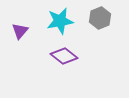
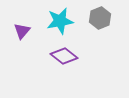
purple triangle: moved 2 px right
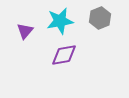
purple triangle: moved 3 px right
purple diamond: moved 1 px up; rotated 48 degrees counterclockwise
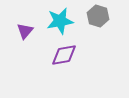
gray hexagon: moved 2 px left, 2 px up; rotated 20 degrees counterclockwise
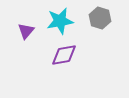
gray hexagon: moved 2 px right, 2 px down
purple triangle: moved 1 px right
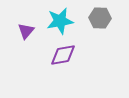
gray hexagon: rotated 15 degrees counterclockwise
purple diamond: moved 1 px left
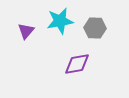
gray hexagon: moved 5 px left, 10 px down
purple diamond: moved 14 px right, 9 px down
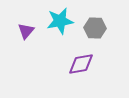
purple diamond: moved 4 px right
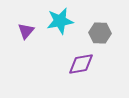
gray hexagon: moved 5 px right, 5 px down
